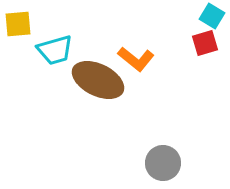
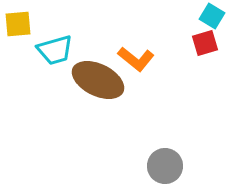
gray circle: moved 2 px right, 3 px down
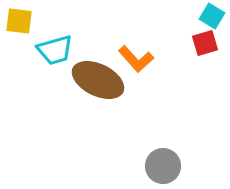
yellow square: moved 1 px right, 3 px up; rotated 12 degrees clockwise
orange L-shape: rotated 9 degrees clockwise
gray circle: moved 2 px left
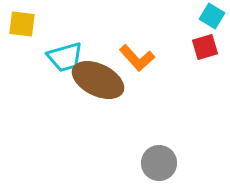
yellow square: moved 3 px right, 3 px down
red square: moved 4 px down
cyan trapezoid: moved 10 px right, 7 px down
orange L-shape: moved 1 px right, 1 px up
gray circle: moved 4 px left, 3 px up
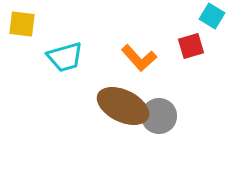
red square: moved 14 px left, 1 px up
orange L-shape: moved 2 px right
brown ellipse: moved 25 px right, 26 px down
gray circle: moved 47 px up
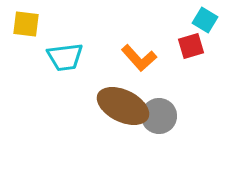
cyan square: moved 7 px left, 4 px down
yellow square: moved 4 px right
cyan trapezoid: rotated 9 degrees clockwise
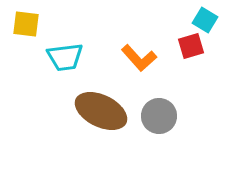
brown ellipse: moved 22 px left, 5 px down
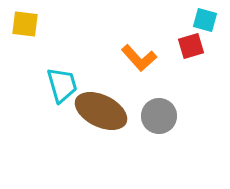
cyan square: rotated 15 degrees counterclockwise
yellow square: moved 1 px left
cyan trapezoid: moved 3 px left, 28 px down; rotated 99 degrees counterclockwise
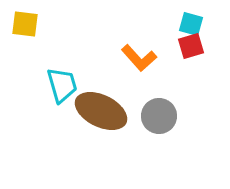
cyan square: moved 14 px left, 4 px down
